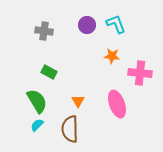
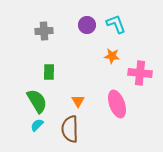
gray cross: rotated 12 degrees counterclockwise
green rectangle: rotated 63 degrees clockwise
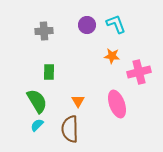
pink cross: moved 1 px left, 1 px up; rotated 20 degrees counterclockwise
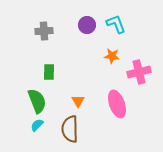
green semicircle: rotated 10 degrees clockwise
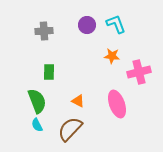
orange triangle: rotated 32 degrees counterclockwise
cyan semicircle: rotated 72 degrees counterclockwise
brown semicircle: rotated 44 degrees clockwise
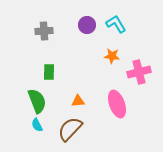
cyan L-shape: rotated 10 degrees counterclockwise
orange triangle: rotated 32 degrees counterclockwise
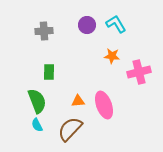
pink ellipse: moved 13 px left, 1 px down
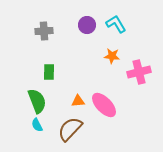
pink ellipse: rotated 24 degrees counterclockwise
